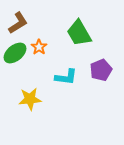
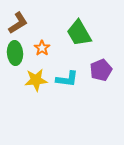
orange star: moved 3 px right, 1 px down
green ellipse: rotated 55 degrees counterclockwise
cyan L-shape: moved 1 px right, 2 px down
yellow star: moved 6 px right, 19 px up
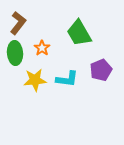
brown L-shape: rotated 20 degrees counterclockwise
yellow star: moved 1 px left
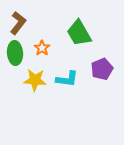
purple pentagon: moved 1 px right, 1 px up
yellow star: rotated 10 degrees clockwise
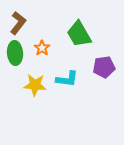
green trapezoid: moved 1 px down
purple pentagon: moved 2 px right, 2 px up; rotated 15 degrees clockwise
yellow star: moved 5 px down
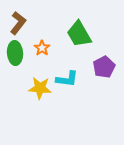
purple pentagon: rotated 20 degrees counterclockwise
yellow star: moved 5 px right, 3 px down
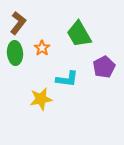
yellow star: moved 1 px right, 11 px down; rotated 15 degrees counterclockwise
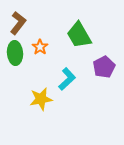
green trapezoid: moved 1 px down
orange star: moved 2 px left, 1 px up
cyan L-shape: rotated 50 degrees counterclockwise
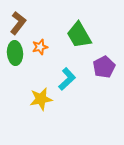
orange star: rotated 21 degrees clockwise
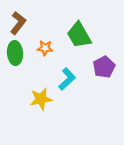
orange star: moved 5 px right, 1 px down; rotated 21 degrees clockwise
